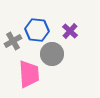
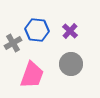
gray cross: moved 2 px down
gray circle: moved 19 px right, 10 px down
pink trapezoid: moved 3 px right, 1 px down; rotated 24 degrees clockwise
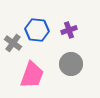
purple cross: moved 1 px left, 1 px up; rotated 28 degrees clockwise
gray cross: rotated 24 degrees counterclockwise
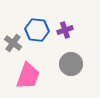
purple cross: moved 4 px left
pink trapezoid: moved 4 px left, 1 px down
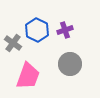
blue hexagon: rotated 20 degrees clockwise
gray circle: moved 1 px left
